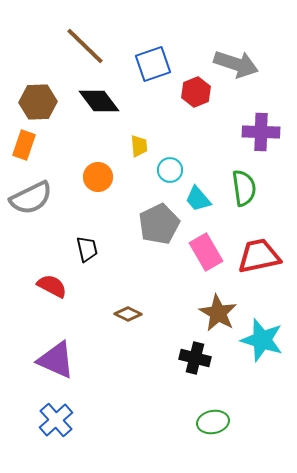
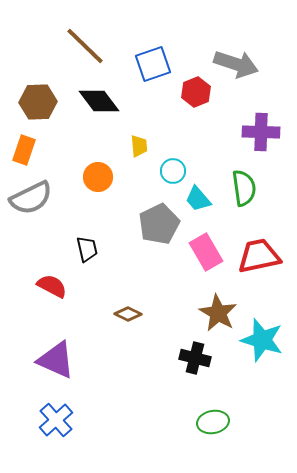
orange rectangle: moved 5 px down
cyan circle: moved 3 px right, 1 px down
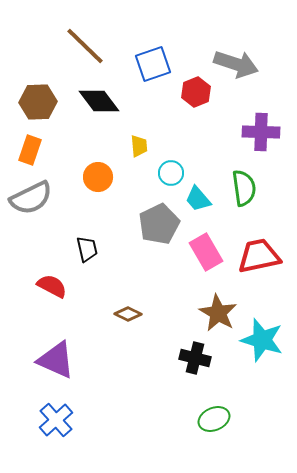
orange rectangle: moved 6 px right
cyan circle: moved 2 px left, 2 px down
green ellipse: moved 1 px right, 3 px up; rotated 12 degrees counterclockwise
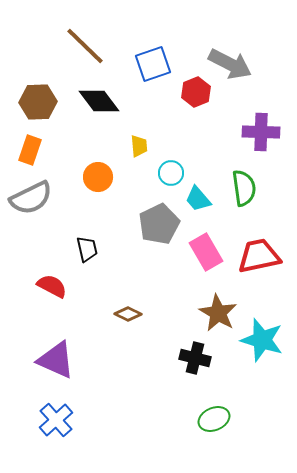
gray arrow: moved 6 px left; rotated 9 degrees clockwise
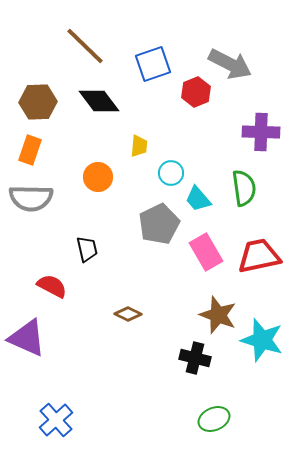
yellow trapezoid: rotated 10 degrees clockwise
gray semicircle: rotated 27 degrees clockwise
brown star: moved 2 px down; rotated 9 degrees counterclockwise
purple triangle: moved 29 px left, 22 px up
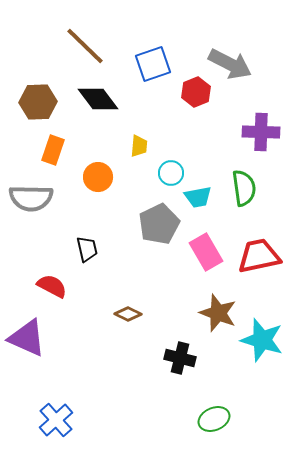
black diamond: moved 1 px left, 2 px up
orange rectangle: moved 23 px right
cyan trapezoid: moved 2 px up; rotated 60 degrees counterclockwise
brown star: moved 2 px up
black cross: moved 15 px left
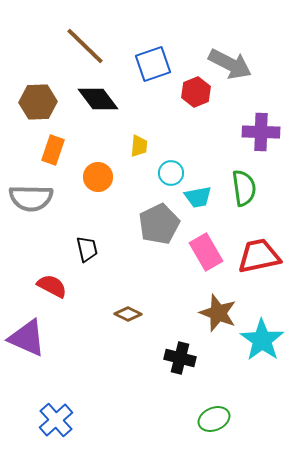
cyan star: rotated 18 degrees clockwise
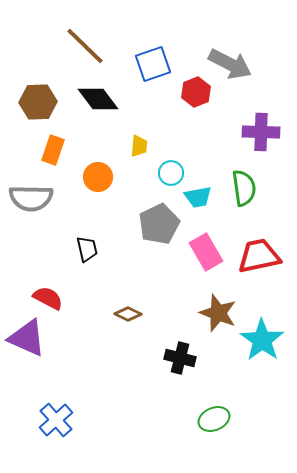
red semicircle: moved 4 px left, 12 px down
